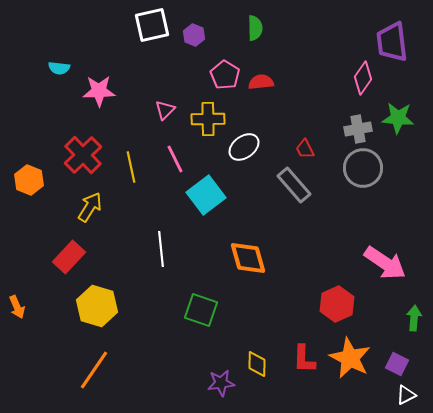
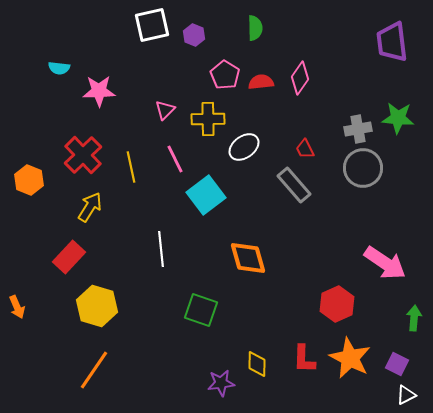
pink diamond: moved 63 px left
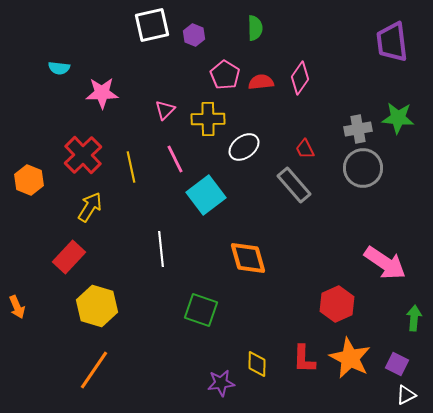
pink star: moved 3 px right, 2 px down
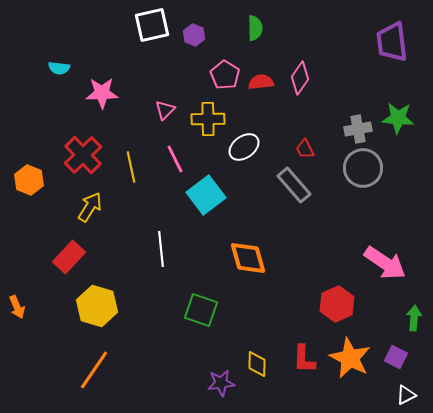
purple square: moved 1 px left, 7 px up
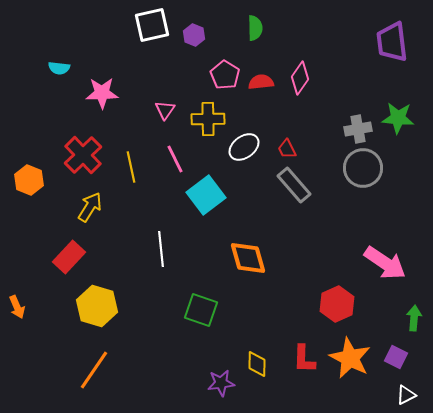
pink triangle: rotated 10 degrees counterclockwise
red trapezoid: moved 18 px left
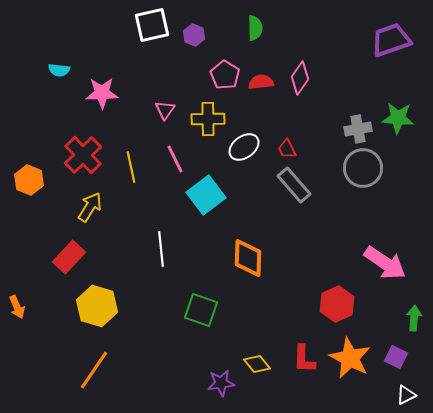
purple trapezoid: moved 1 px left, 2 px up; rotated 78 degrees clockwise
cyan semicircle: moved 2 px down
orange diamond: rotated 18 degrees clockwise
yellow diamond: rotated 40 degrees counterclockwise
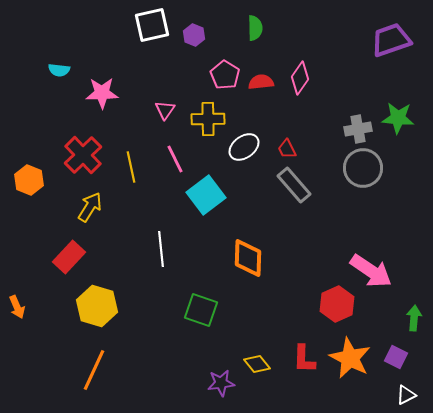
pink arrow: moved 14 px left, 8 px down
orange line: rotated 9 degrees counterclockwise
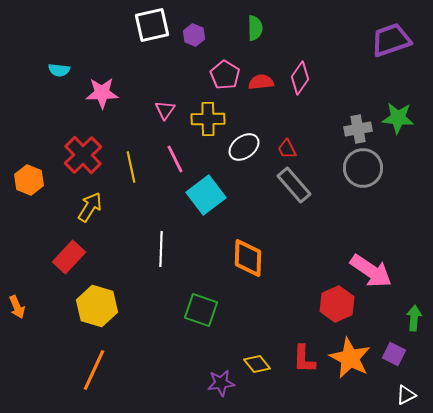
white line: rotated 8 degrees clockwise
purple square: moved 2 px left, 3 px up
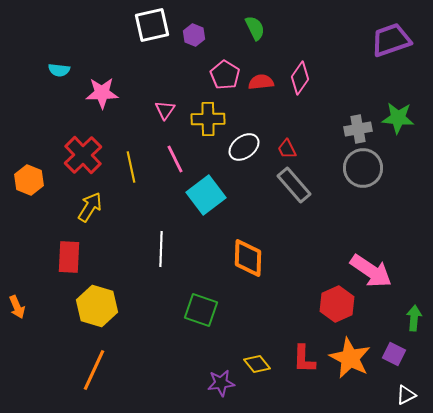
green semicircle: rotated 25 degrees counterclockwise
red rectangle: rotated 40 degrees counterclockwise
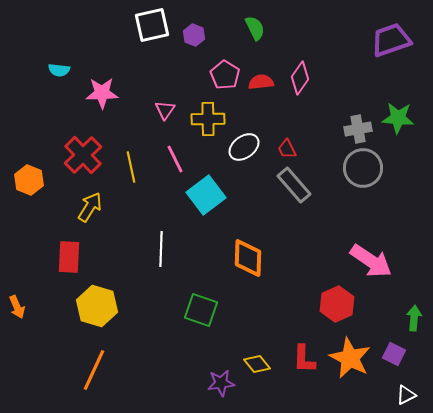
pink arrow: moved 10 px up
